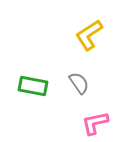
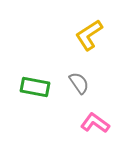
green rectangle: moved 2 px right, 1 px down
pink L-shape: rotated 48 degrees clockwise
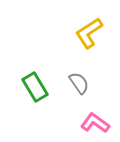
yellow L-shape: moved 2 px up
green rectangle: rotated 48 degrees clockwise
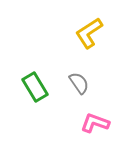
pink L-shape: rotated 16 degrees counterclockwise
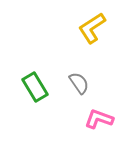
yellow L-shape: moved 3 px right, 5 px up
pink L-shape: moved 4 px right, 4 px up
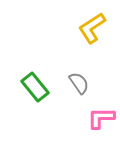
green rectangle: rotated 8 degrees counterclockwise
pink L-shape: moved 2 px right, 1 px up; rotated 20 degrees counterclockwise
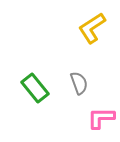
gray semicircle: rotated 15 degrees clockwise
green rectangle: moved 1 px down
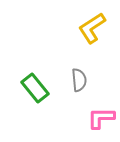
gray semicircle: moved 3 px up; rotated 15 degrees clockwise
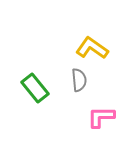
yellow L-shape: moved 20 px down; rotated 68 degrees clockwise
pink L-shape: moved 1 px up
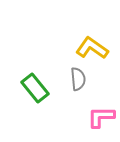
gray semicircle: moved 1 px left, 1 px up
